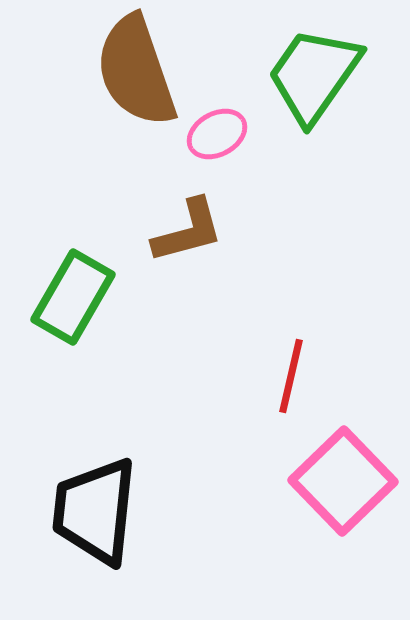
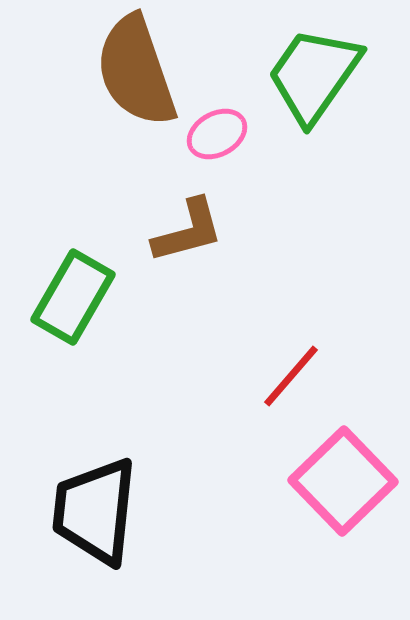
red line: rotated 28 degrees clockwise
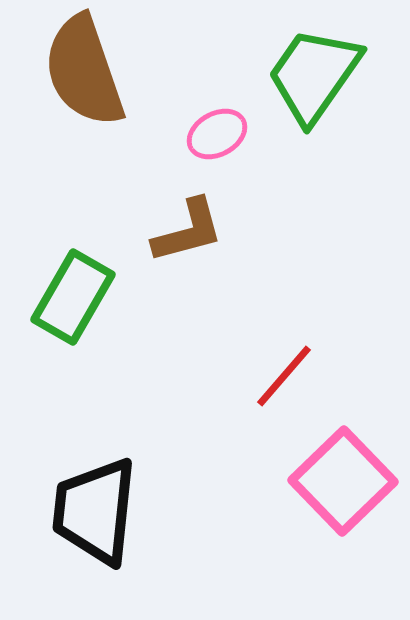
brown semicircle: moved 52 px left
red line: moved 7 px left
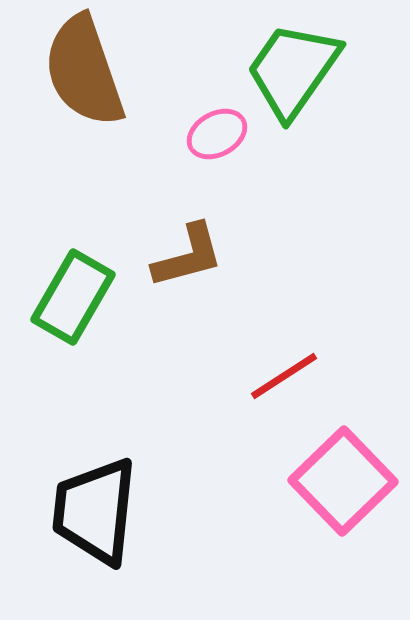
green trapezoid: moved 21 px left, 5 px up
brown L-shape: moved 25 px down
red line: rotated 16 degrees clockwise
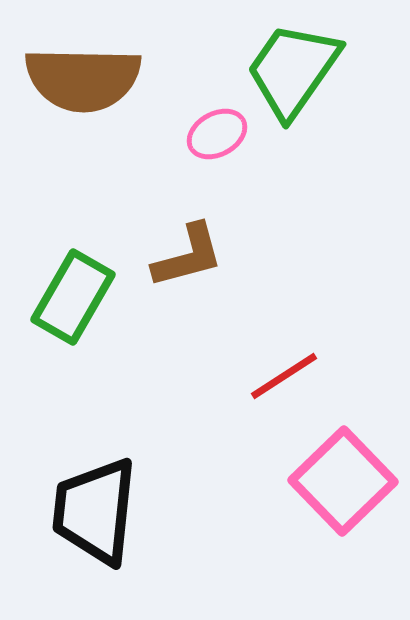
brown semicircle: moved 1 px left, 8 px down; rotated 70 degrees counterclockwise
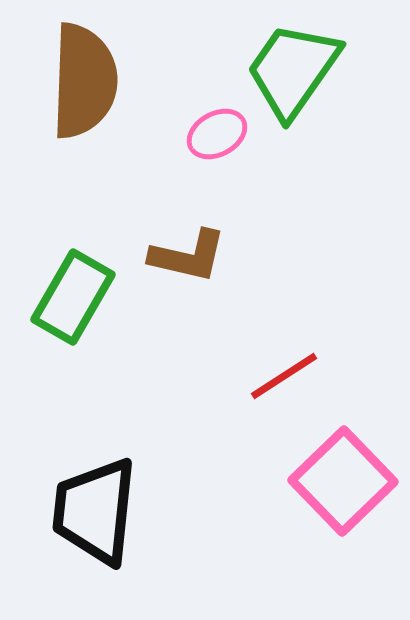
brown semicircle: moved 1 px right, 2 px down; rotated 89 degrees counterclockwise
brown L-shape: rotated 28 degrees clockwise
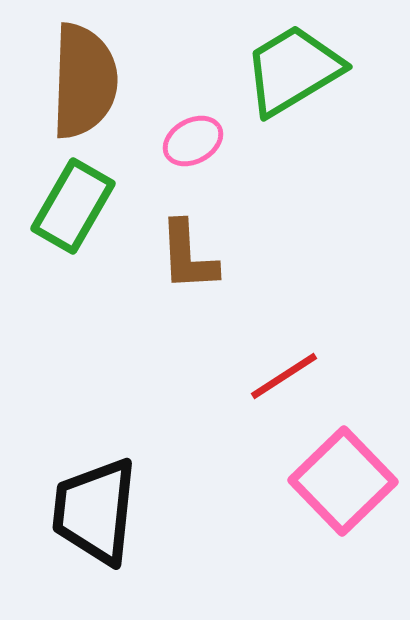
green trapezoid: rotated 24 degrees clockwise
pink ellipse: moved 24 px left, 7 px down
brown L-shape: rotated 74 degrees clockwise
green rectangle: moved 91 px up
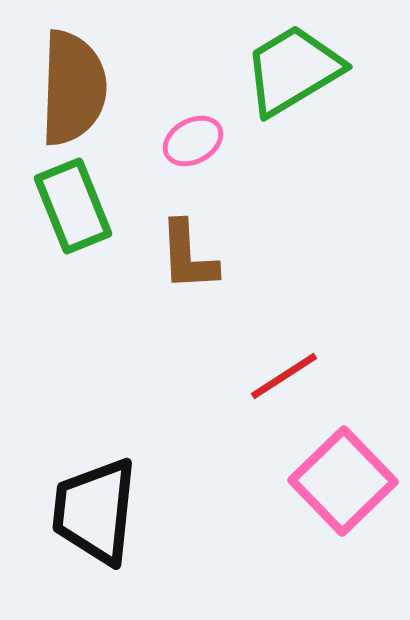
brown semicircle: moved 11 px left, 7 px down
green rectangle: rotated 52 degrees counterclockwise
